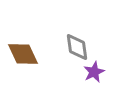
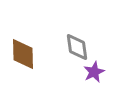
brown diamond: rotated 24 degrees clockwise
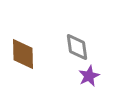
purple star: moved 5 px left, 4 px down
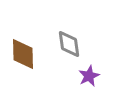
gray diamond: moved 8 px left, 3 px up
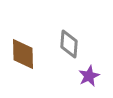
gray diamond: rotated 12 degrees clockwise
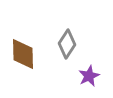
gray diamond: moved 2 px left; rotated 28 degrees clockwise
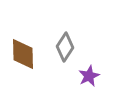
gray diamond: moved 2 px left, 3 px down
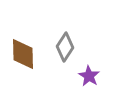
purple star: rotated 15 degrees counterclockwise
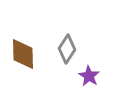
gray diamond: moved 2 px right, 2 px down
